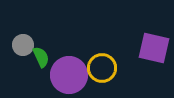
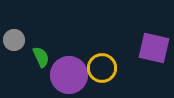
gray circle: moved 9 px left, 5 px up
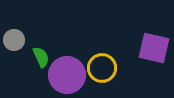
purple circle: moved 2 px left
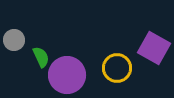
purple square: rotated 16 degrees clockwise
yellow circle: moved 15 px right
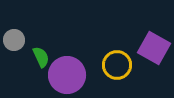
yellow circle: moved 3 px up
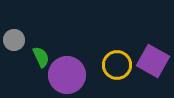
purple square: moved 1 px left, 13 px down
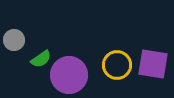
green semicircle: moved 2 px down; rotated 80 degrees clockwise
purple square: moved 3 px down; rotated 20 degrees counterclockwise
purple circle: moved 2 px right
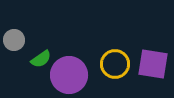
yellow circle: moved 2 px left, 1 px up
